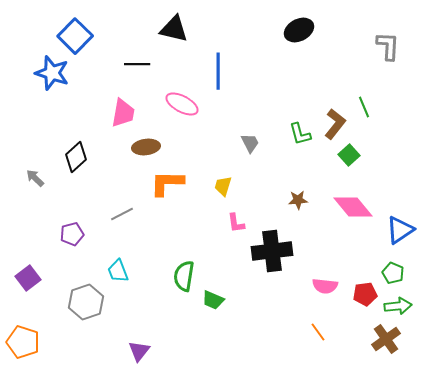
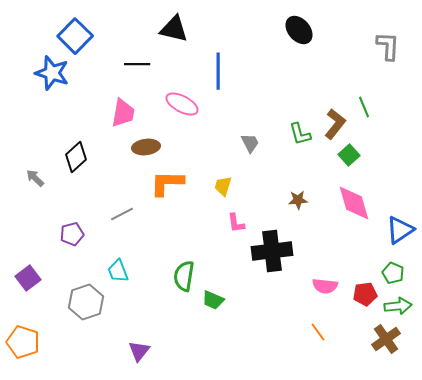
black ellipse: rotated 76 degrees clockwise
pink diamond: moved 1 px right, 4 px up; rotated 24 degrees clockwise
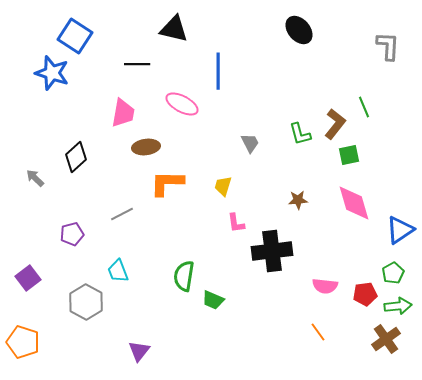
blue square: rotated 12 degrees counterclockwise
green square: rotated 30 degrees clockwise
green pentagon: rotated 20 degrees clockwise
gray hexagon: rotated 12 degrees counterclockwise
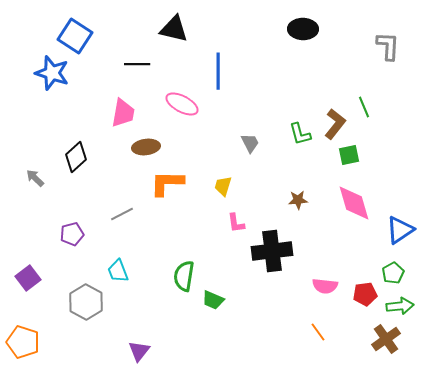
black ellipse: moved 4 px right, 1 px up; rotated 48 degrees counterclockwise
green arrow: moved 2 px right
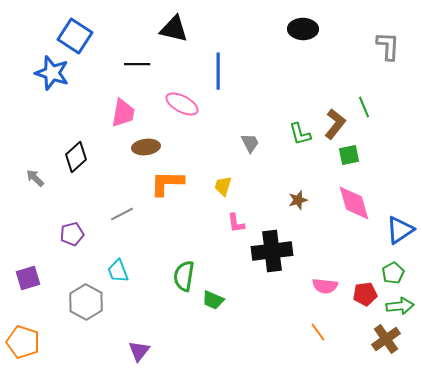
brown star: rotated 12 degrees counterclockwise
purple square: rotated 20 degrees clockwise
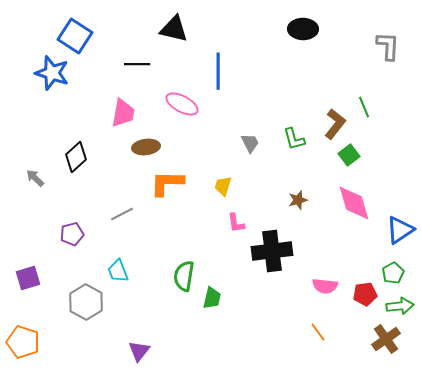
green L-shape: moved 6 px left, 5 px down
green square: rotated 25 degrees counterclockwise
green trapezoid: moved 1 px left, 2 px up; rotated 100 degrees counterclockwise
